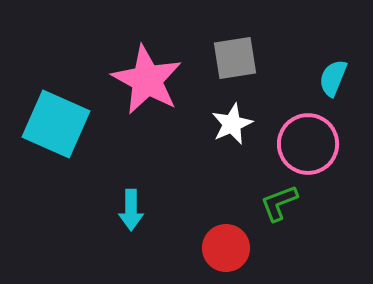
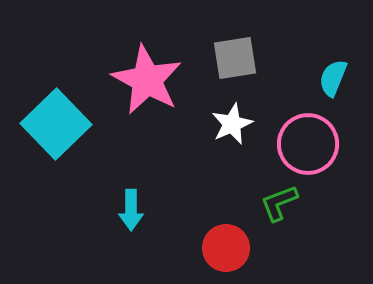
cyan square: rotated 22 degrees clockwise
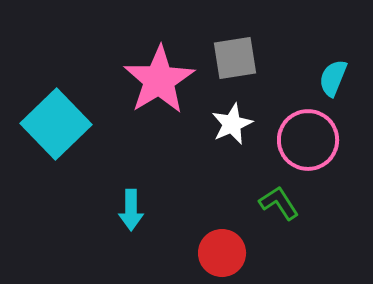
pink star: moved 12 px right; rotated 12 degrees clockwise
pink circle: moved 4 px up
green L-shape: rotated 78 degrees clockwise
red circle: moved 4 px left, 5 px down
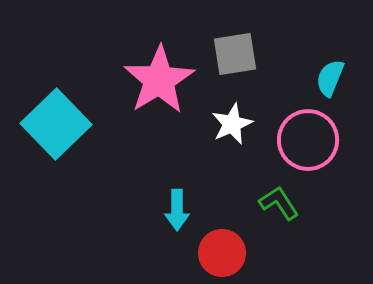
gray square: moved 4 px up
cyan semicircle: moved 3 px left
cyan arrow: moved 46 px right
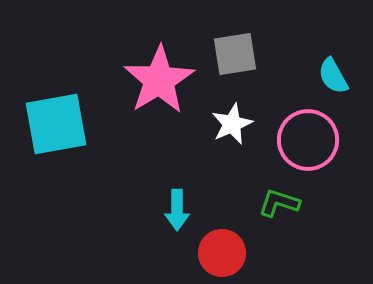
cyan semicircle: moved 3 px right, 2 px up; rotated 51 degrees counterclockwise
cyan square: rotated 34 degrees clockwise
green L-shape: rotated 39 degrees counterclockwise
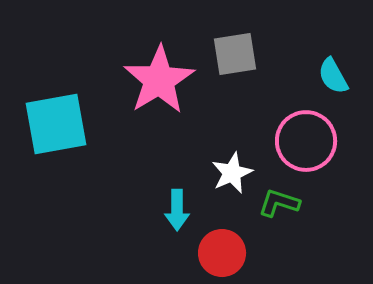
white star: moved 49 px down
pink circle: moved 2 px left, 1 px down
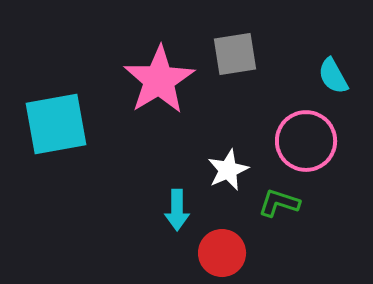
white star: moved 4 px left, 3 px up
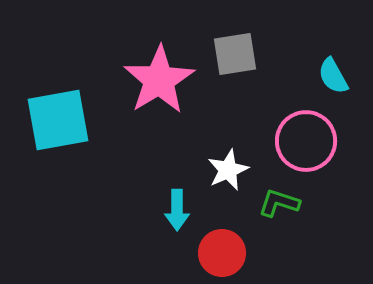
cyan square: moved 2 px right, 4 px up
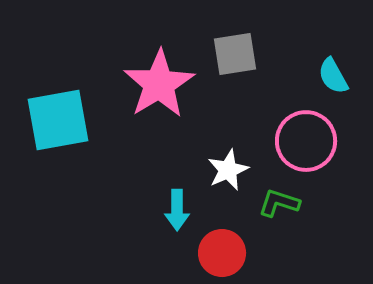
pink star: moved 4 px down
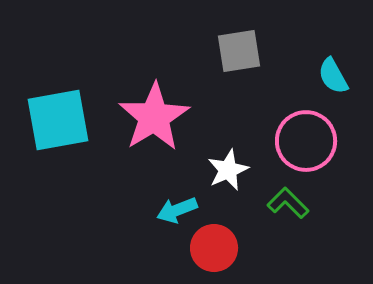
gray square: moved 4 px right, 3 px up
pink star: moved 5 px left, 33 px down
green L-shape: moved 9 px right; rotated 27 degrees clockwise
cyan arrow: rotated 69 degrees clockwise
red circle: moved 8 px left, 5 px up
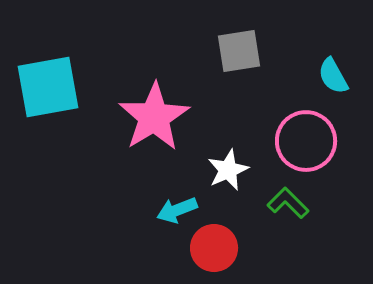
cyan square: moved 10 px left, 33 px up
